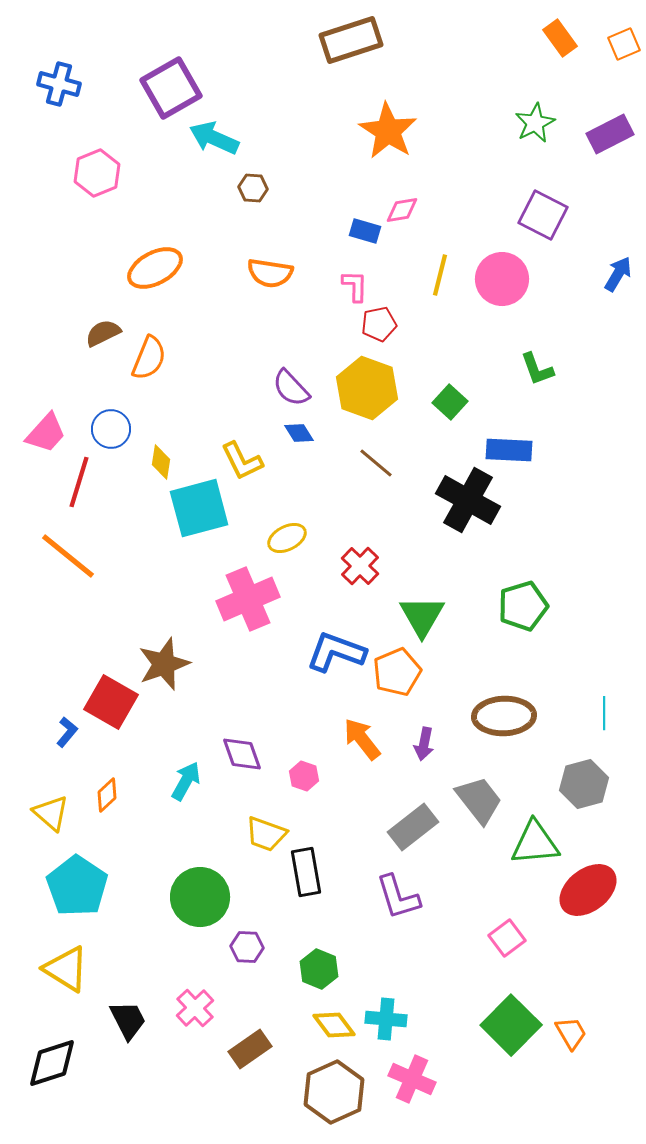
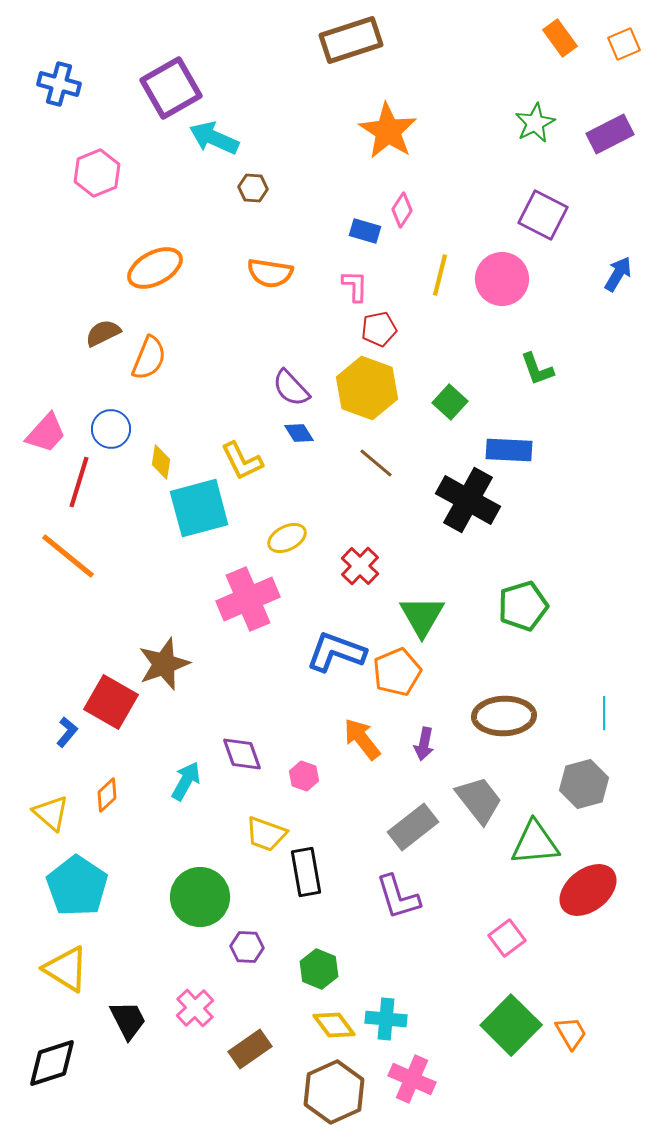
pink diamond at (402, 210): rotated 48 degrees counterclockwise
red pentagon at (379, 324): moved 5 px down
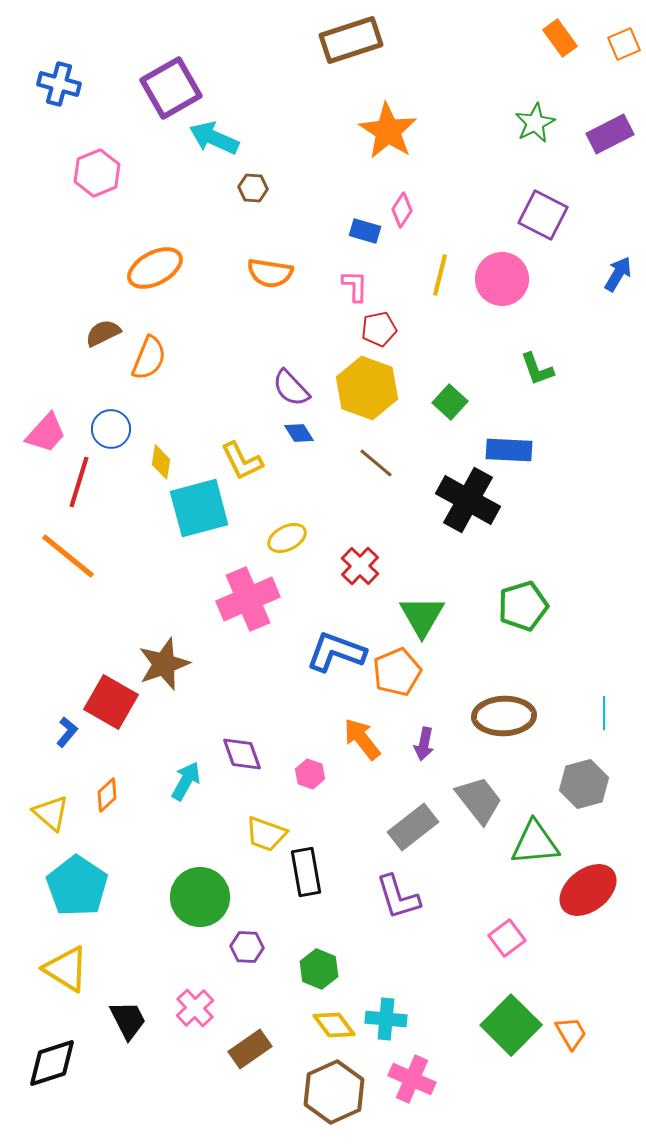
pink hexagon at (304, 776): moved 6 px right, 2 px up
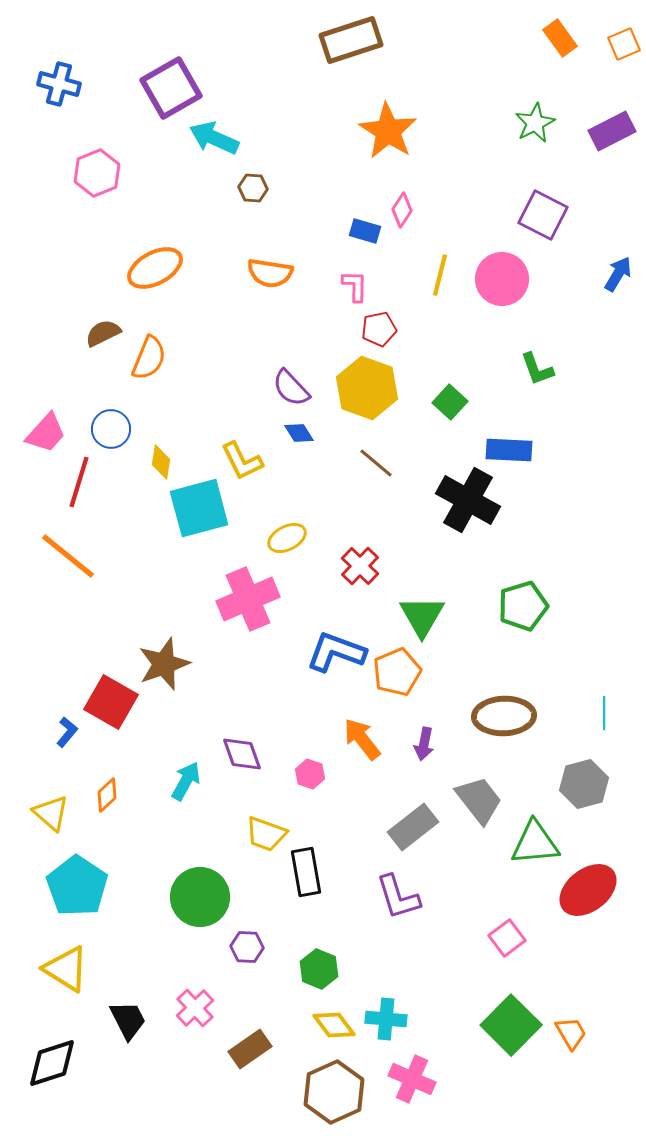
purple rectangle at (610, 134): moved 2 px right, 3 px up
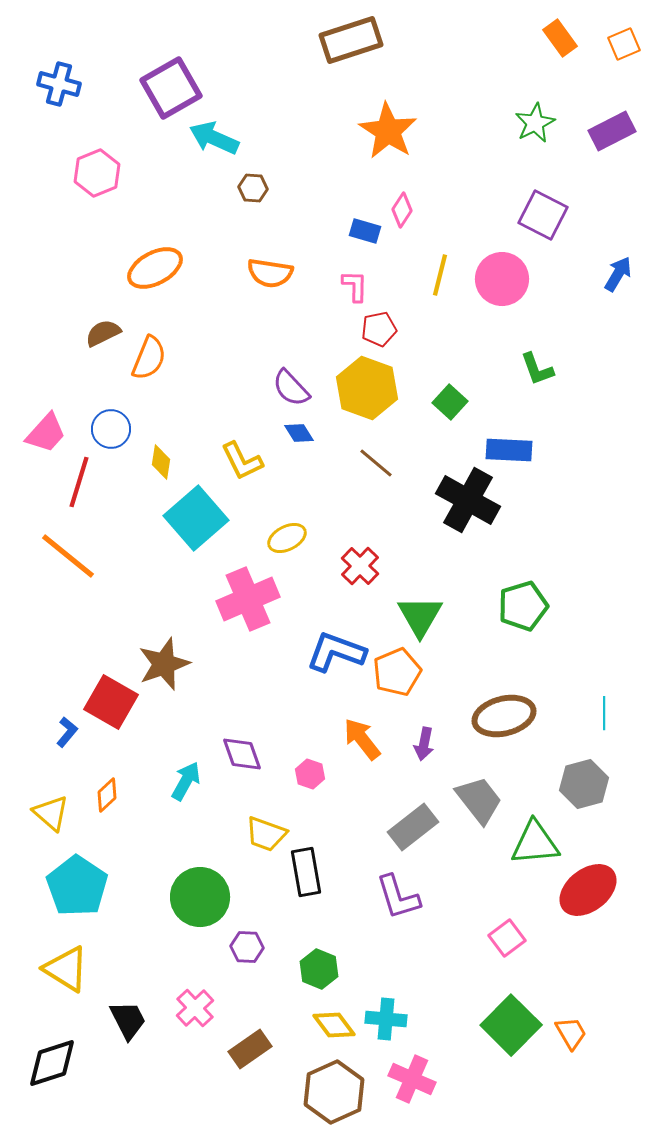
cyan square at (199, 508): moved 3 px left, 10 px down; rotated 26 degrees counterclockwise
green triangle at (422, 616): moved 2 px left
brown ellipse at (504, 716): rotated 12 degrees counterclockwise
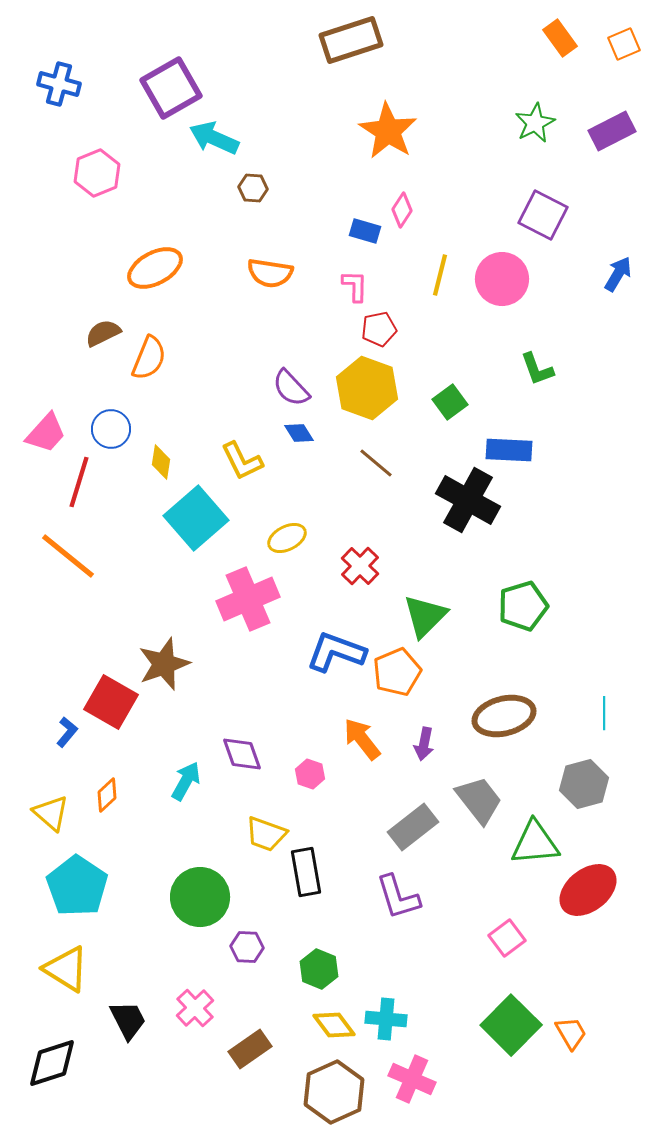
green square at (450, 402): rotated 12 degrees clockwise
green triangle at (420, 616): moved 5 px right; rotated 15 degrees clockwise
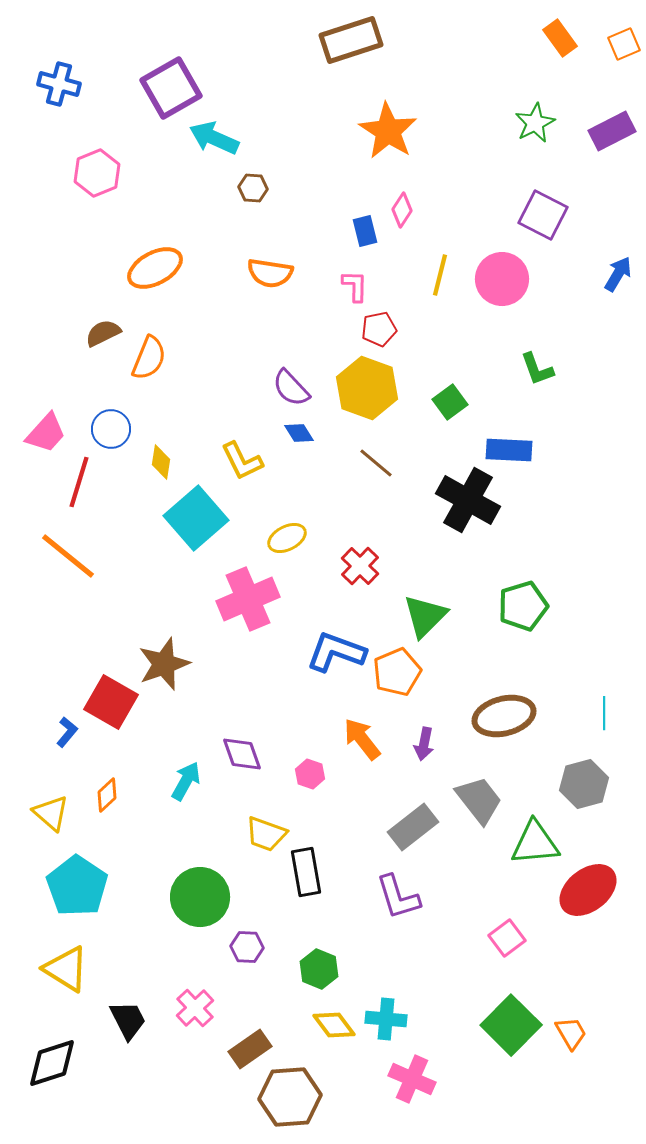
blue rectangle at (365, 231): rotated 60 degrees clockwise
brown hexagon at (334, 1092): moved 44 px left, 5 px down; rotated 20 degrees clockwise
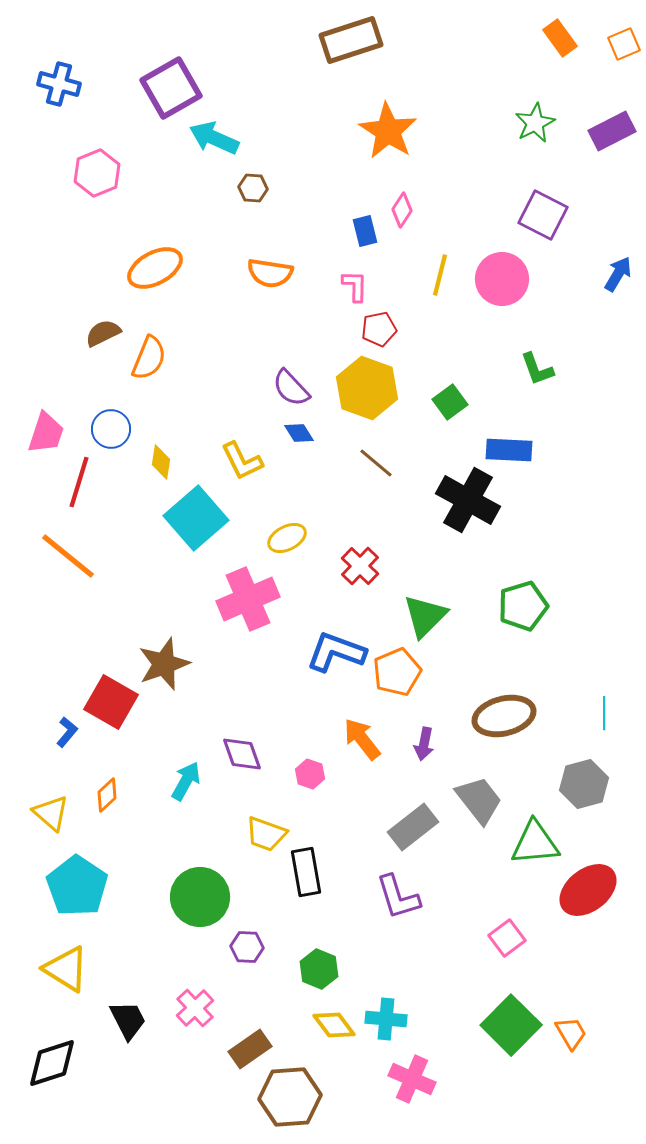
pink trapezoid at (46, 433): rotated 24 degrees counterclockwise
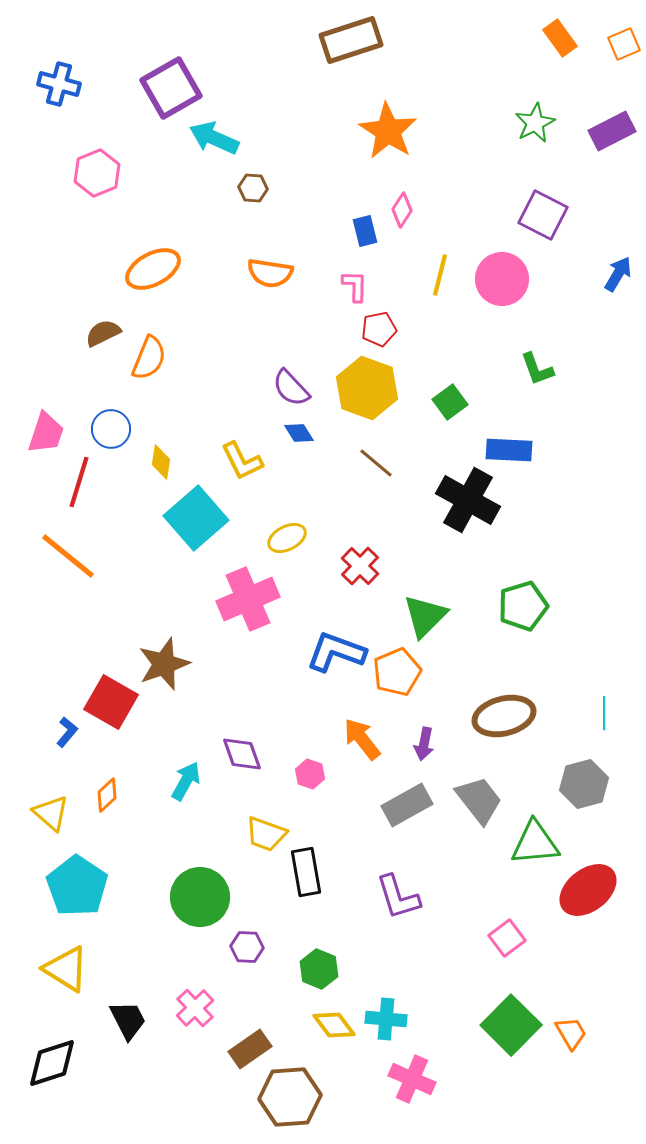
orange ellipse at (155, 268): moved 2 px left, 1 px down
gray rectangle at (413, 827): moved 6 px left, 22 px up; rotated 9 degrees clockwise
